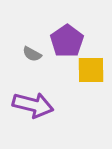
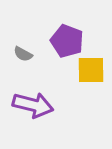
purple pentagon: rotated 16 degrees counterclockwise
gray semicircle: moved 9 px left
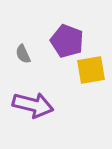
gray semicircle: rotated 36 degrees clockwise
yellow square: rotated 8 degrees counterclockwise
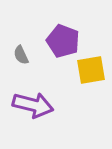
purple pentagon: moved 4 px left
gray semicircle: moved 2 px left, 1 px down
